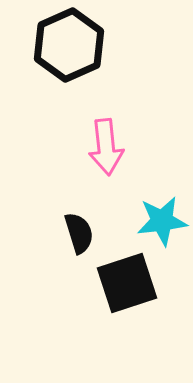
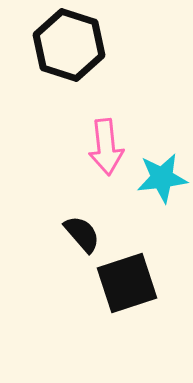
black hexagon: rotated 18 degrees counterclockwise
cyan star: moved 43 px up
black semicircle: moved 3 px right, 1 px down; rotated 24 degrees counterclockwise
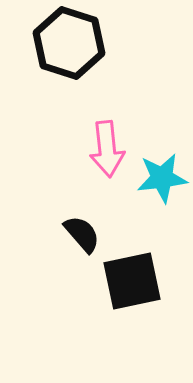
black hexagon: moved 2 px up
pink arrow: moved 1 px right, 2 px down
black square: moved 5 px right, 2 px up; rotated 6 degrees clockwise
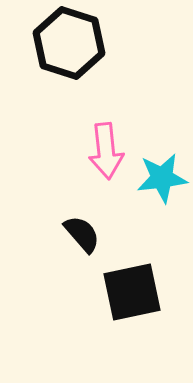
pink arrow: moved 1 px left, 2 px down
black square: moved 11 px down
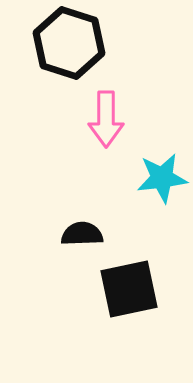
pink arrow: moved 32 px up; rotated 6 degrees clockwise
black semicircle: rotated 51 degrees counterclockwise
black square: moved 3 px left, 3 px up
